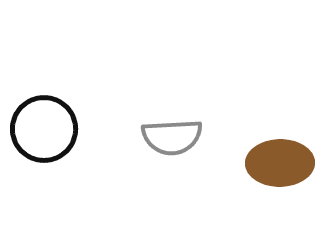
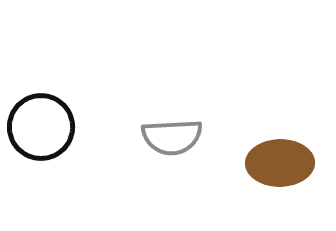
black circle: moved 3 px left, 2 px up
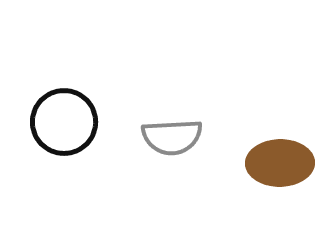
black circle: moved 23 px right, 5 px up
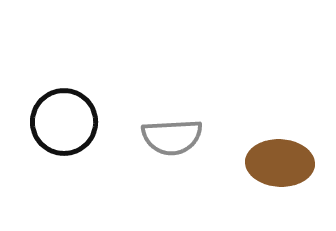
brown ellipse: rotated 4 degrees clockwise
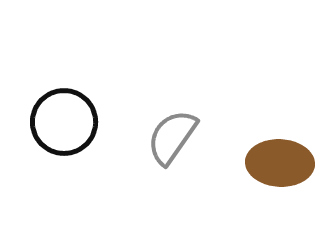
gray semicircle: rotated 128 degrees clockwise
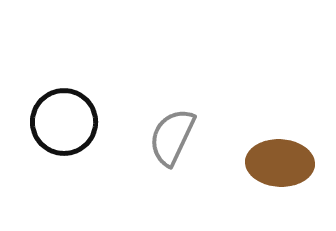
gray semicircle: rotated 10 degrees counterclockwise
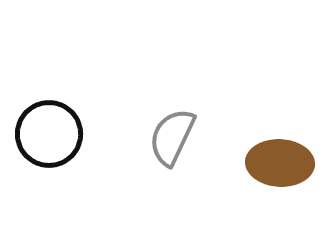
black circle: moved 15 px left, 12 px down
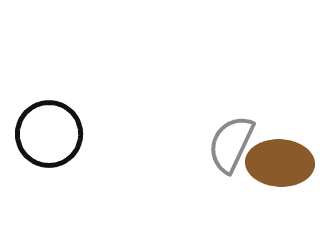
gray semicircle: moved 59 px right, 7 px down
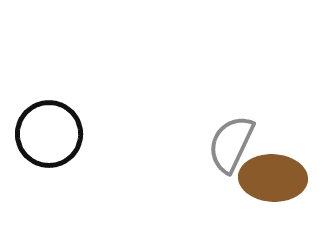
brown ellipse: moved 7 px left, 15 px down
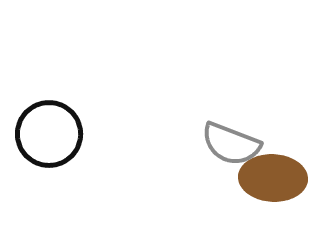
gray semicircle: rotated 94 degrees counterclockwise
